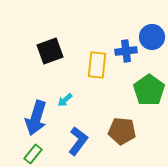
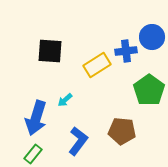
black square: rotated 24 degrees clockwise
yellow rectangle: rotated 52 degrees clockwise
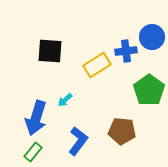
green rectangle: moved 2 px up
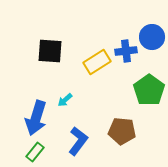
yellow rectangle: moved 3 px up
green rectangle: moved 2 px right
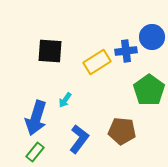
cyan arrow: rotated 14 degrees counterclockwise
blue L-shape: moved 1 px right, 2 px up
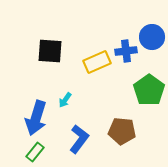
yellow rectangle: rotated 8 degrees clockwise
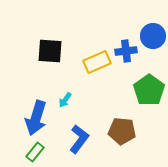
blue circle: moved 1 px right, 1 px up
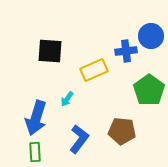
blue circle: moved 2 px left
yellow rectangle: moved 3 px left, 8 px down
cyan arrow: moved 2 px right, 1 px up
green rectangle: rotated 42 degrees counterclockwise
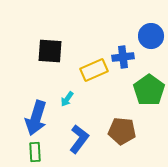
blue cross: moved 3 px left, 6 px down
